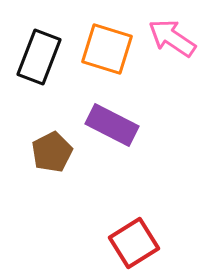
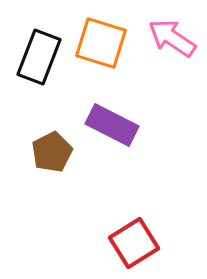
orange square: moved 6 px left, 6 px up
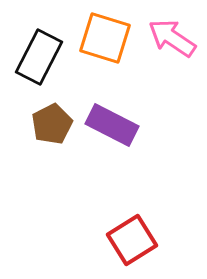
orange square: moved 4 px right, 5 px up
black rectangle: rotated 6 degrees clockwise
brown pentagon: moved 28 px up
red square: moved 2 px left, 3 px up
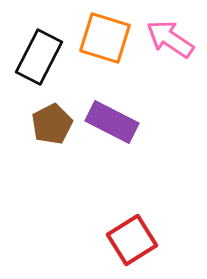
pink arrow: moved 2 px left, 1 px down
purple rectangle: moved 3 px up
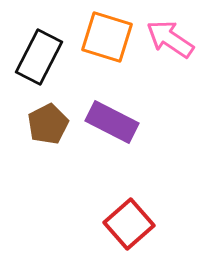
orange square: moved 2 px right, 1 px up
brown pentagon: moved 4 px left
red square: moved 3 px left, 16 px up; rotated 9 degrees counterclockwise
